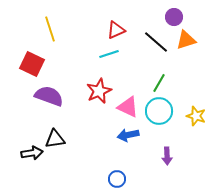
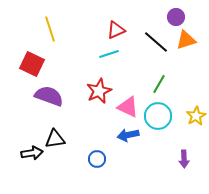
purple circle: moved 2 px right
green line: moved 1 px down
cyan circle: moved 1 px left, 5 px down
yellow star: rotated 24 degrees clockwise
purple arrow: moved 17 px right, 3 px down
blue circle: moved 20 px left, 20 px up
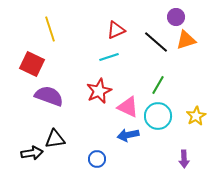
cyan line: moved 3 px down
green line: moved 1 px left, 1 px down
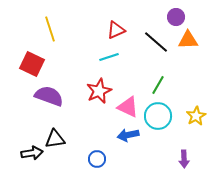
orange triangle: moved 2 px right; rotated 15 degrees clockwise
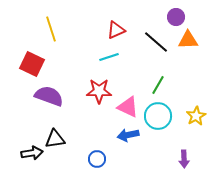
yellow line: moved 1 px right
red star: rotated 25 degrees clockwise
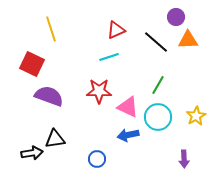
cyan circle: moved 1 px down
